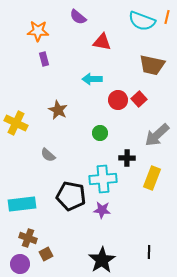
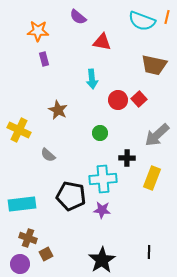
brown trapezoid: moved 2 px right
cyan arrow: rotated 96 degrees counterclockwise
yellow cross: moved 3 px right, 7 px down
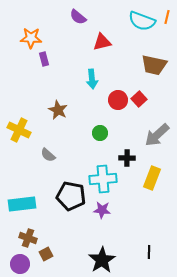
orange star: moved 7 px left, 7 px down
red triangle: rotated 24 degrees counterclockwise
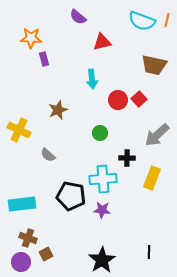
orange line: moved 3 px down
brown star: rotated 24 degrees clockwise
purple circle: moved 1 px right, 2 px up
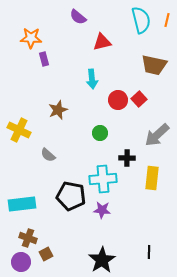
cyan semicircle: moved 1 px left, 1 px up; rotated 124 degrees counterclockwise
yellow rectangle: rotated 15 degrees counterclockwise
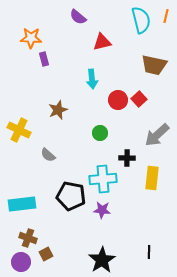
orange line: moved 1 px left, 4 px up
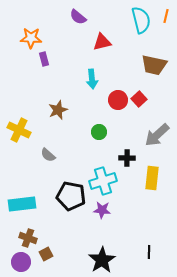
green circle: moved 1 px left, 1 px up
cyan cross: moved 2 px down; rotated 12 degrees counterclockwise
